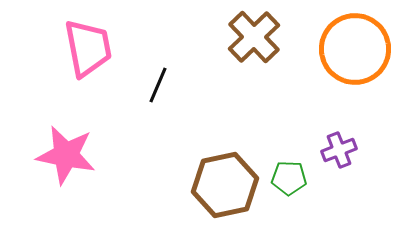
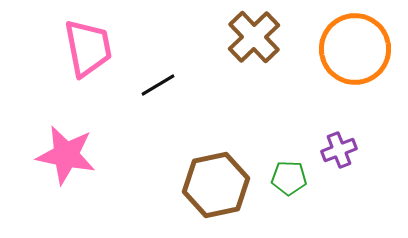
black line: rotated 36 degrees clockwise
brown hexagon: moved 9 px left
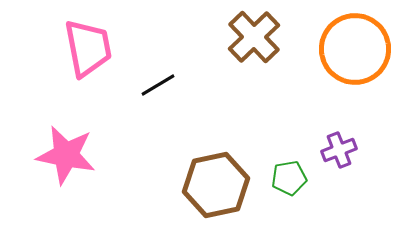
green pentagon: rotated 12 degrees counterclockwise
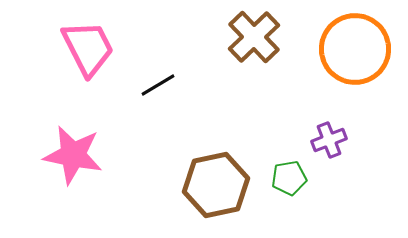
pink trapezoid: rotated 16 degrees counterclockwise
purple cross: moved 10 px left, 10 px up
pink star: moved 7 px right
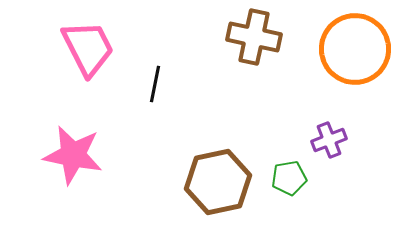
brown cross: rotated 34 degrees counterclockwise
black line: moved 3 px left, 1 px up; rotated 48 degrees counterclockwise
brown hexagon: moved 2 px right, 3 px up
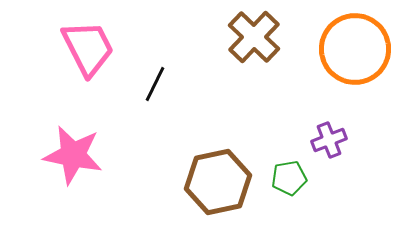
brown cross: rotated 32 degrees clockwise
black line: rotated 15 degrees clockwise
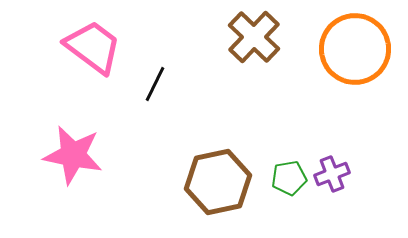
pink trapezoid: moved 5 px right, 1 px up; rotated 26 degrees counterclockwise
purple cross: moved 3 px right, 34 px down
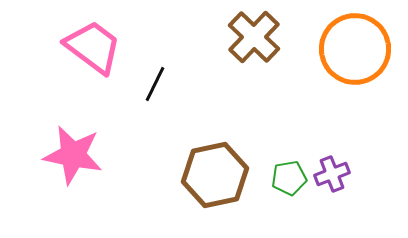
brown hexagon: moved 3 px left, 7 px up
